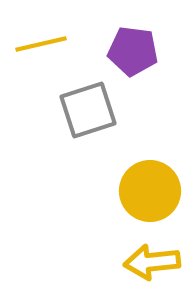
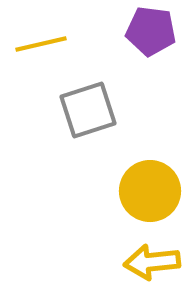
purple pentagon: moved 18 px right, 20 px up
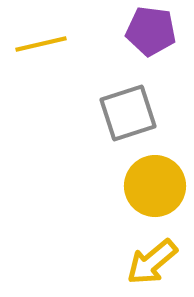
gray square: moved 40 px right, 3 px down
yellow circle: moved 5 px right, 5 px up
yellow arrow: rotated 34 degrees counterclockwise
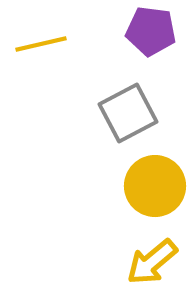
gray square: rotated 10 degrees counterclockwise
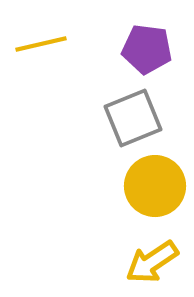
purple pentagon: moved 4 px left, 18 px down
gray square: moved 5 px right, 5 px down; rotated 6 degrees clockwise
yellow arrow: rotated 6 degrees clockwise
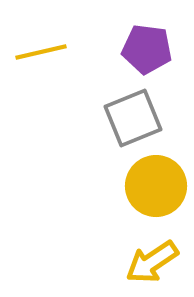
yellow line: moved 8 px down
yellow circle: moved 1 px right
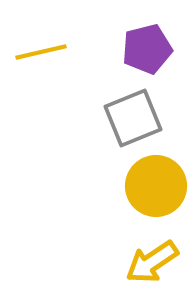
purple pentagon: rotated 21 degrees counterclockwise
